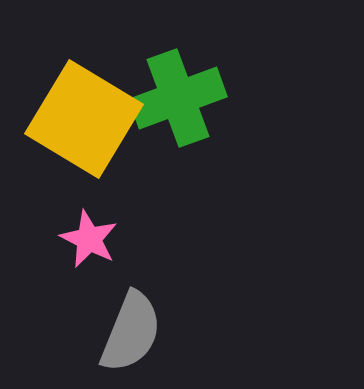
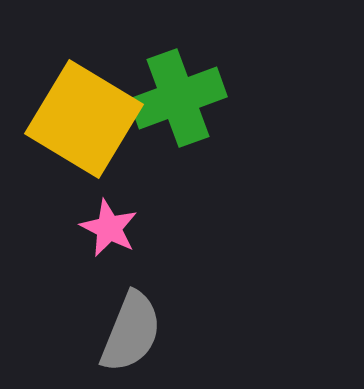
pink star: moved 20 px right, 11 px up
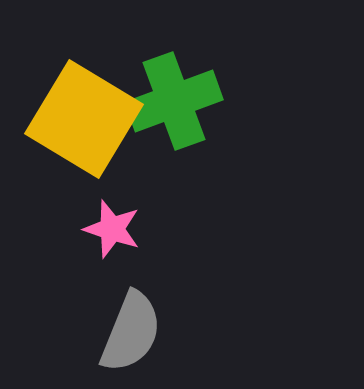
green cross: moved 4 px left, 3 px down
pink star: moved 3 px right, 1 px down; rotated 8 degrees counterclockwise
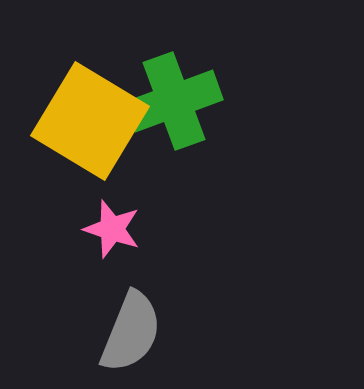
yellow square: moved 6 px right, 2 px down
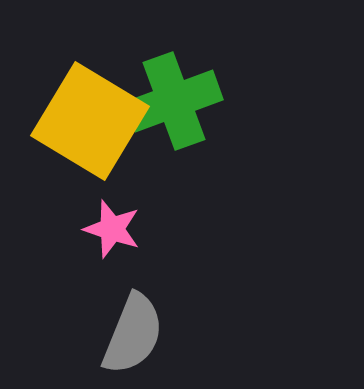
gray semicircle: moved 2 px right, 2 px down
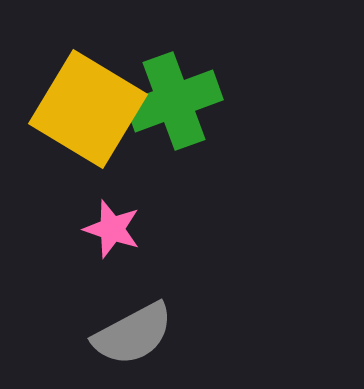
yellow square: moved 2 px left, 12 px up
gray semicircle: rotated 40 degrees clockwise
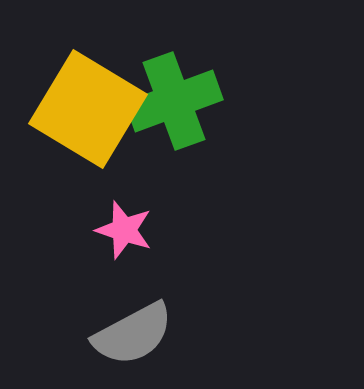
pink star: moved 12 px right, 1 px down
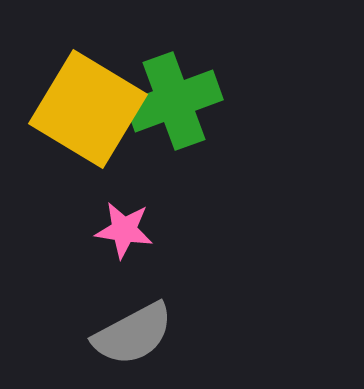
pink star: rotated 10 degrees counterclockwise
